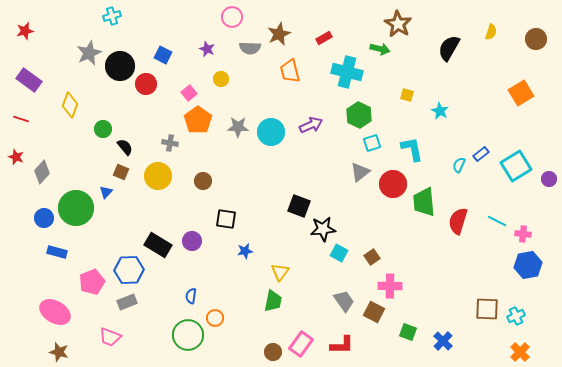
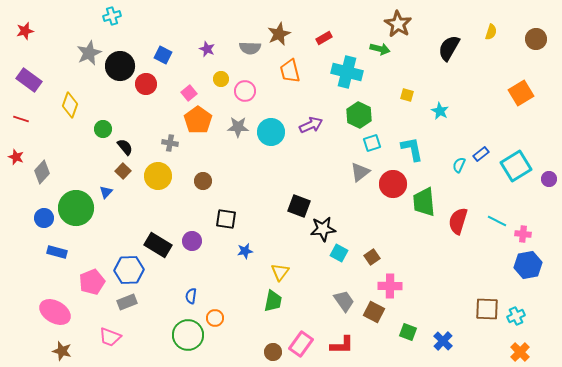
pink circle at (232, 17): moved 13 px right, 74 px down
brown square at (121, 172): moved 2 px right, 1 px up; rotated 21 degrees clockwise
brown star at (59, 352): moved 3 px right, 1 px up
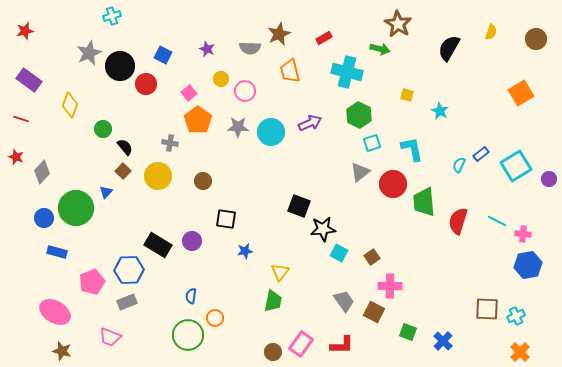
purple arrow at (311, 125): moved 1 px left, 2 px up
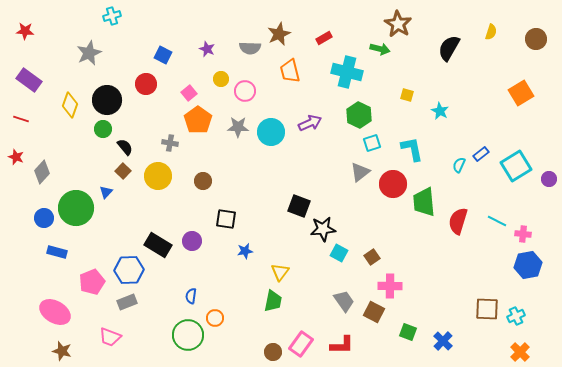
red star at (25, 31): rotated 18 degrees clockwise
black circle at (120, 66): moved 13 px left, 34 px down
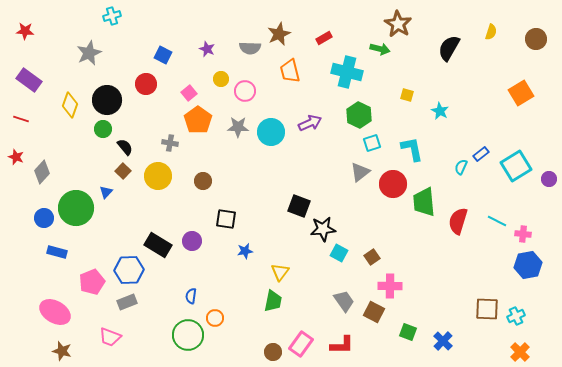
cyan semicircle at (459, 165): moved 2 px right, 2 px down
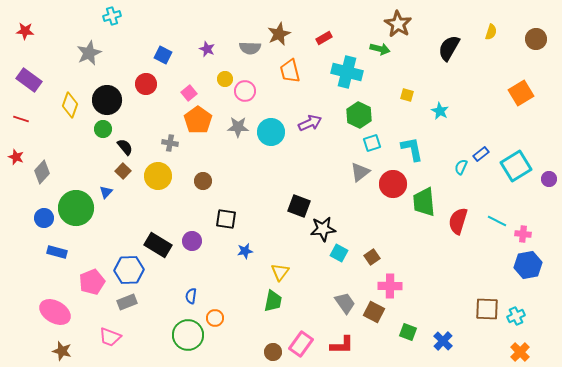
yellow circle at (221, 79): moved 4 px right
gray trapezoid at (344, 301): moved 1 px right, 2 px down
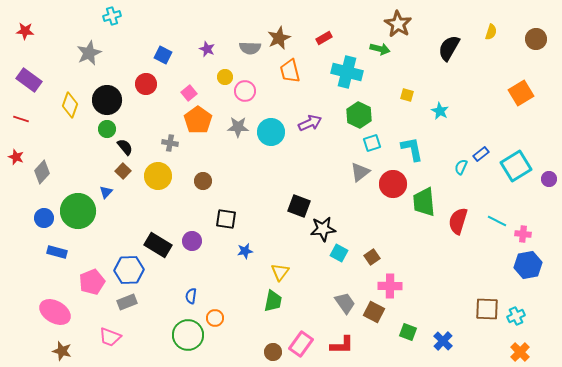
brown star at (279, 34): moved 4 px down
yellow circle at (225, 79): moved 2 px up
green circle at (103, 129): moved 4 px right
green circle at (76, 208): moved 2 px right, 3 px down
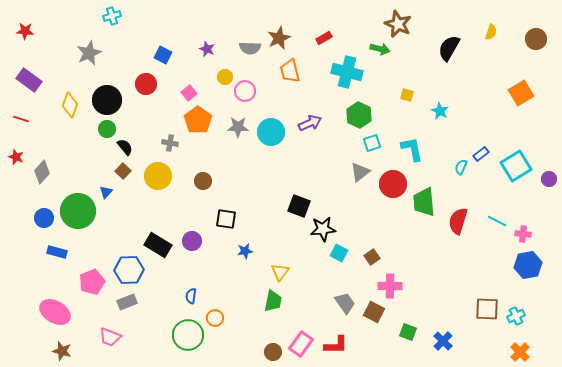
brown star at (398, 24): rotated 8 degrees counterclockwise
red L-shape at (342, 345): moved 6 px left
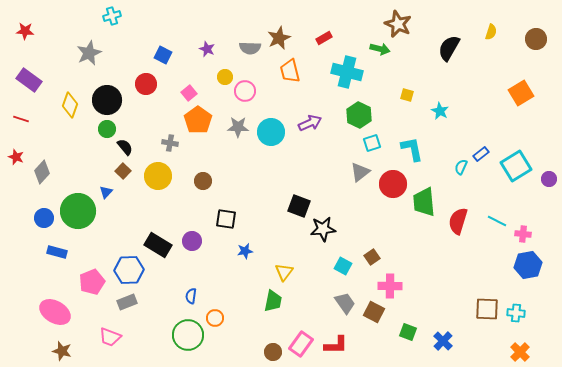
cyan square at (339, 253): moved 4 px right, 13 px down
yellow triangle at (280, 272): moved 4 px right
cyan cross at (516, 316): moved 3 px up; rotated 30 degrees clockwise
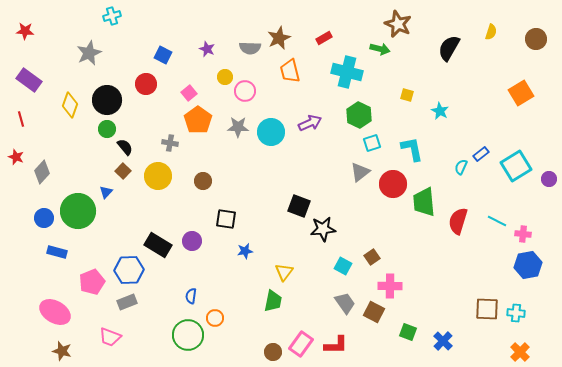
red line at (21, 119): rotated 56 degrees clockwise
